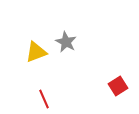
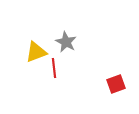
red square: moved 2 px left, 2 px up; rotated 12 degrees clockwise
red line: moved 10 px right, 31 px up; rotated 18 degrees clockwise
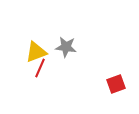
gray star: moved 5 px down; rotated 20 degrees counterclockwise
red line: moved 14 px left; rotated 30 degrees clockwise
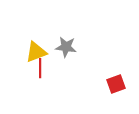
red line: rotated 24 degrees counterclockwise
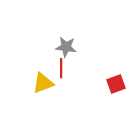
yellow triangle: moved 7 px right, 31 px down
red line: moved 21 px right
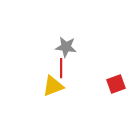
yellow triangle: moved 10 px right, 3 px down
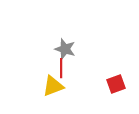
gray star: moved 1 px left, 2 px down; rotated 10 degrees clockwise
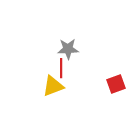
gray star: moved 3 px right; rotated 20 degrees counterclockwise
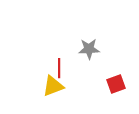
gray star: moved 21 px right
red line: moved 2 px left
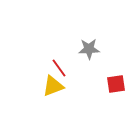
red line: rotated 36 degrees counterclockwise
red square: rotated 12 degrees clockwise
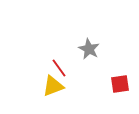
gray star: rotated 30 degrees clockwise
red square: moved 4 px right
